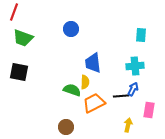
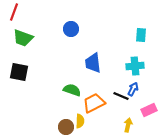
yellow semicircle: moved 5 px left, 39 px down
black line: rotated 28 degrees clockwise
pink rectangle: rotated 56 degrees clockwise
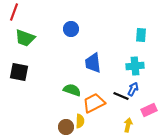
green trapezoid: moved 2 px right
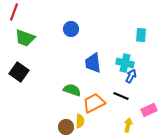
cyan cross: moved 10 px left, 3 px up; rotated 18 degrees clockwise
black square: rotated 24 degrees clockwise
blue arrow: moved 2 px left, 13 px up
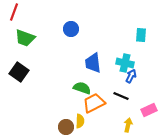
green semicircle: moved 10 px right, 2 px up
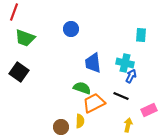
brown circle: moved 5 px left
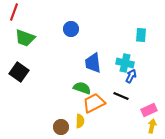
yellow arrow: moved 24 px right, 1 px down
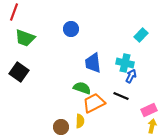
cyan rectangle: rotated 40 degrees clockwise
